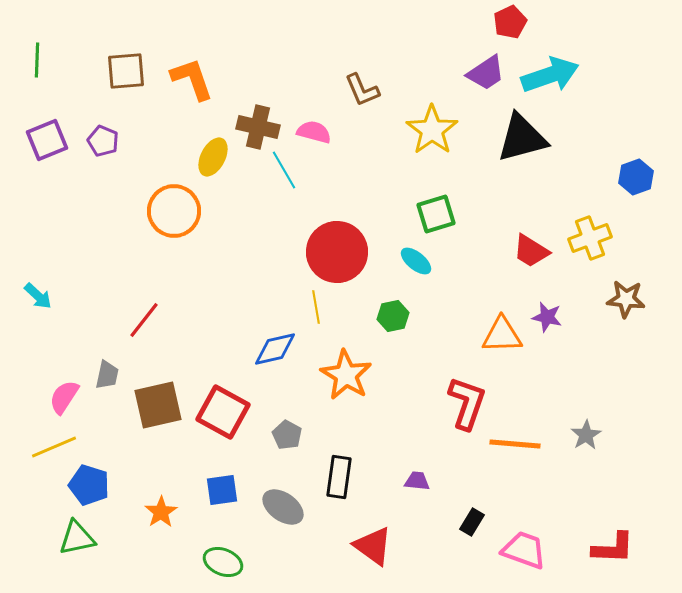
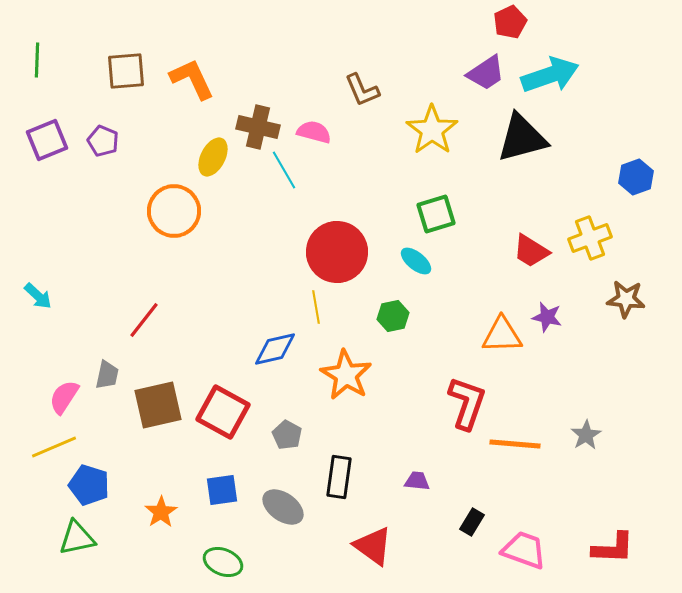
orange L-shape at (192, 79): rotated 6 degrees counterclockwise
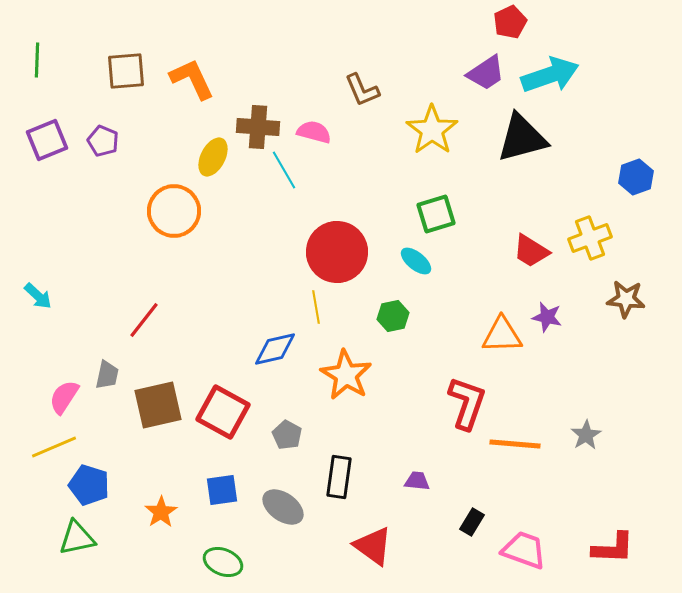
brown cross at (258, 127): rotated 9 degrees counterclockwise
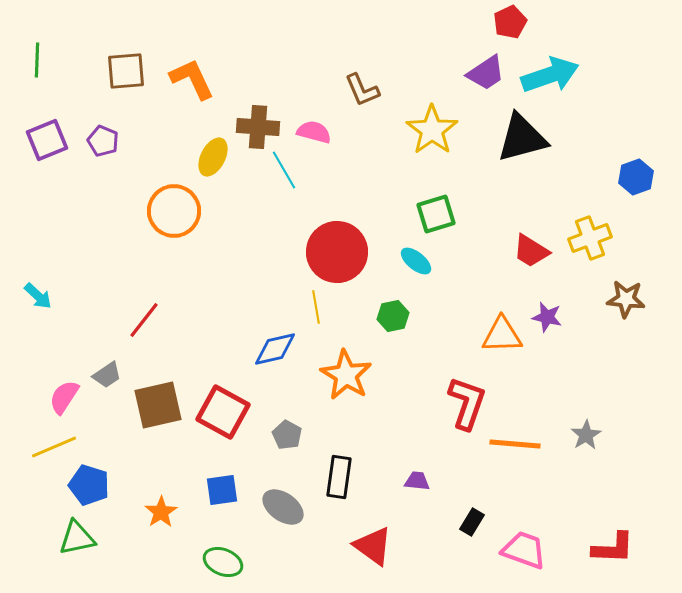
gray trapezoid at (107, 375): rotated 44 degrees clockwise
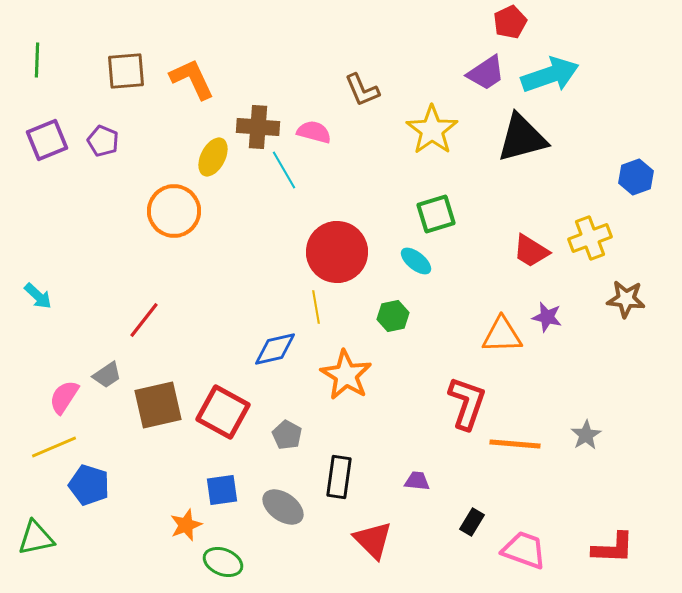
orange star at (161, 512): moved 25 px right, 13 px down; rotated 12 degrees clockwise
green triangle at (77, 538): moved 41 px left
red triangle at (373, 546): moved 6 px up; rotated 9 degrees clockwise
